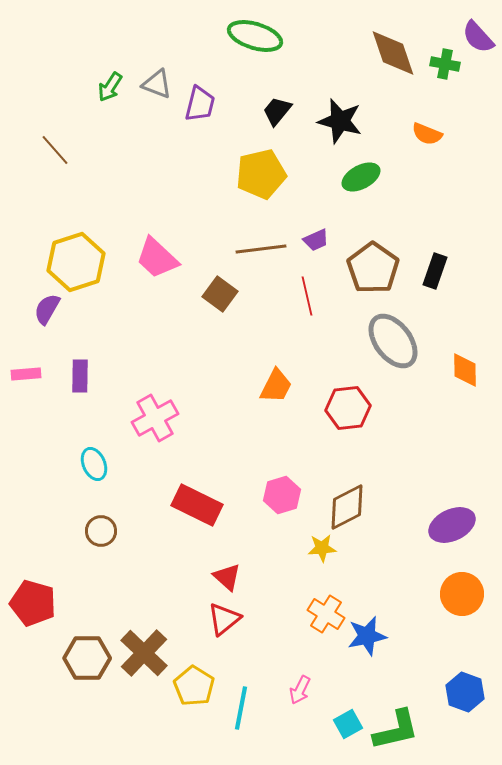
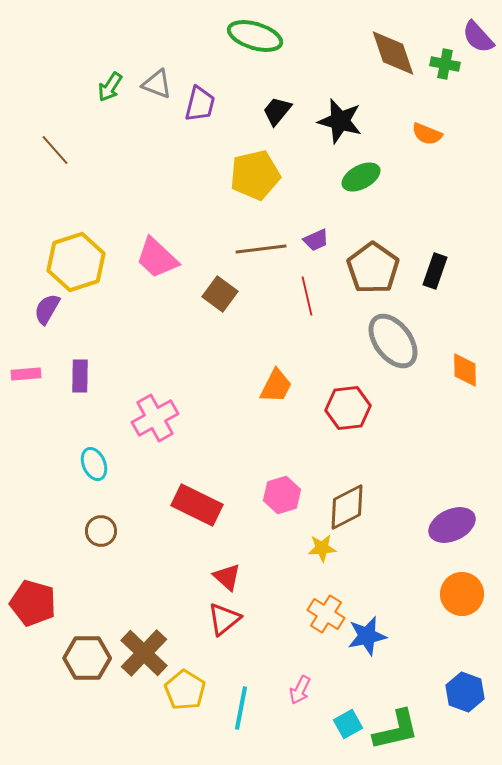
yellow pentagon at (261, 174): moved 6 px left, 1 px down
yellow pentagon at (194, 686): moved 9 px left, 4 px down
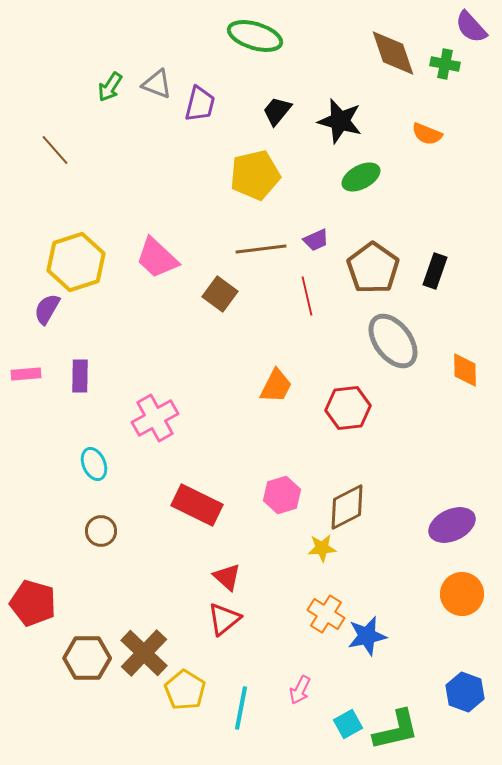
purple semicircle at (478, 37): moved 7 px left, 10 px up
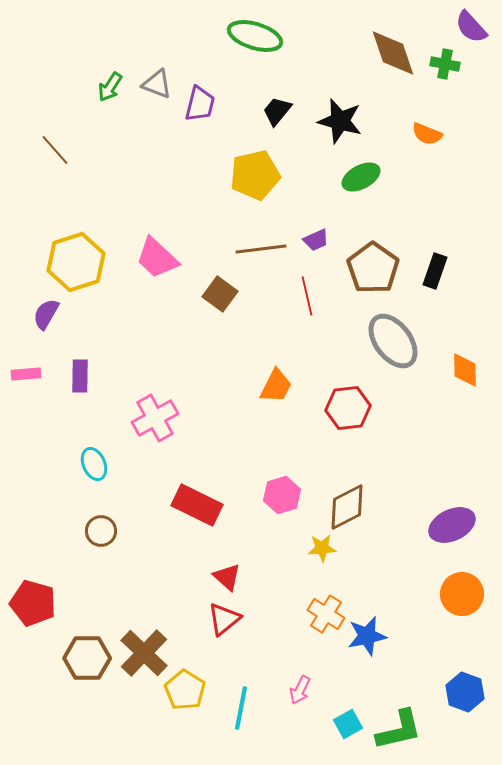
purple semicircle at (47, 309): moved 1 px left, 5 px down
green L-shape at (396, 730): moved 3 px right
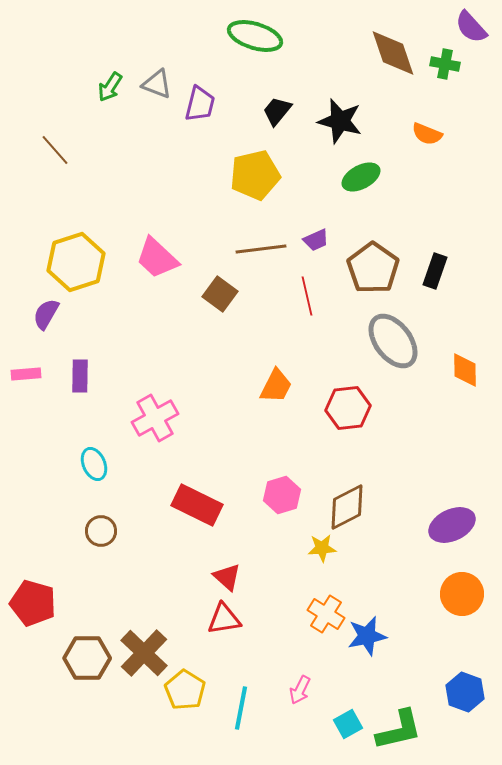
red triangle at (224, 619): rotated 30 degrees clockwise
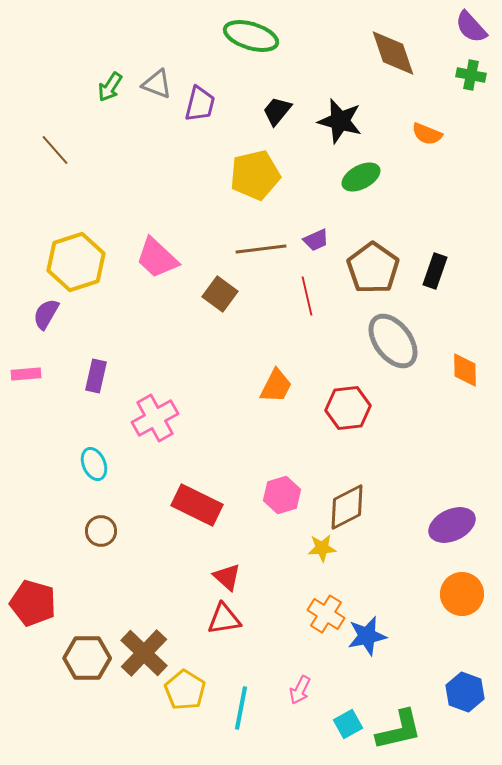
green ellipse at (255, 36): moved 4 px left
green cross at (445, 64): moved 26 px right, 11 px down
purple rectangle at (80, 376): moved 16 px right; rotated 12 degrees clockwise
